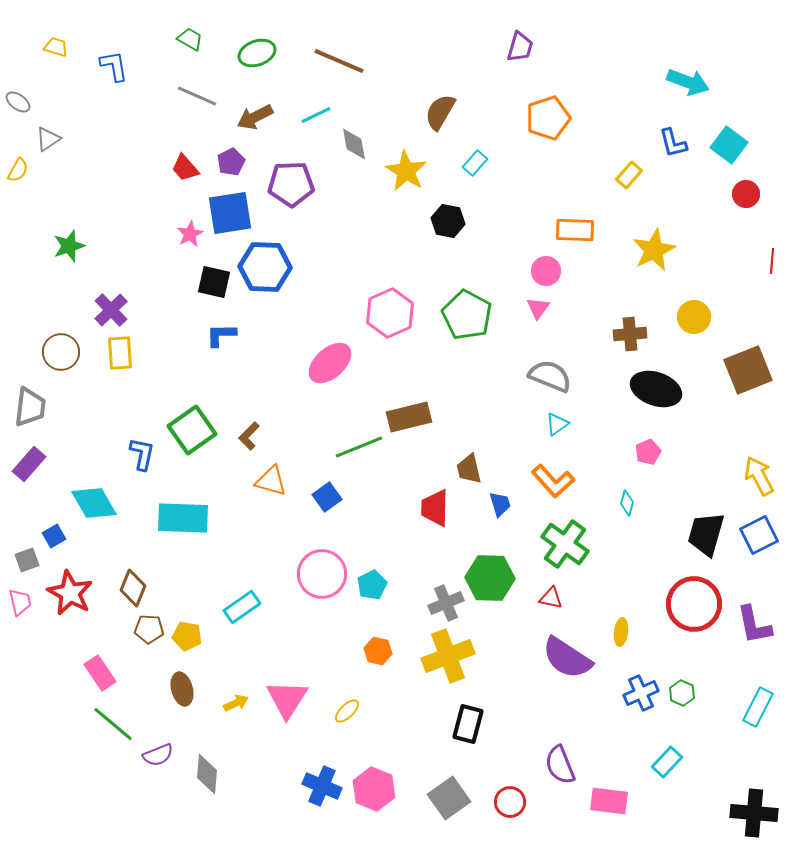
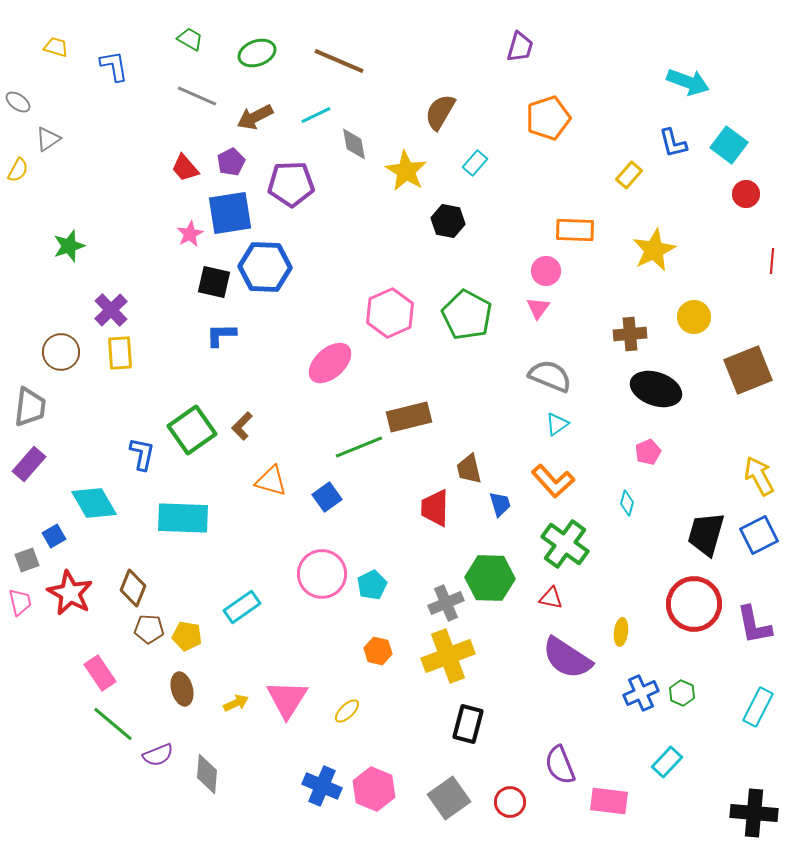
brown L-shape at (249, 436): moved 7 px left, 10 px up
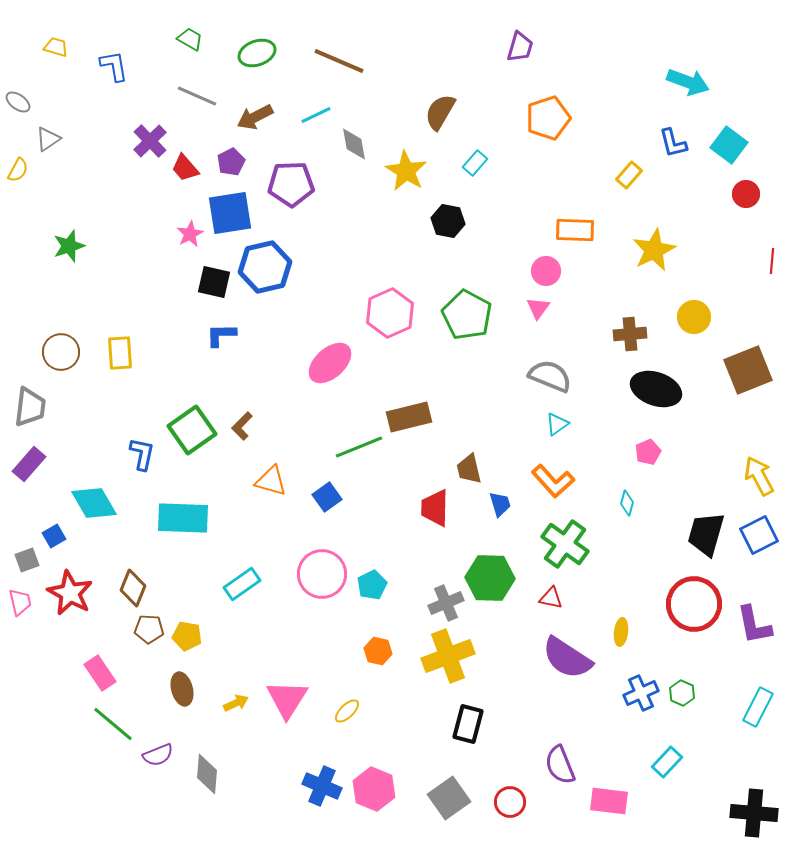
blue hexagon at (265, 267): rotated 15 degrees counterclockwise
purple cross at (111, 310): moved 39 px right, 169 px up
cyan rectangle at (242, 607): moved 23 px up
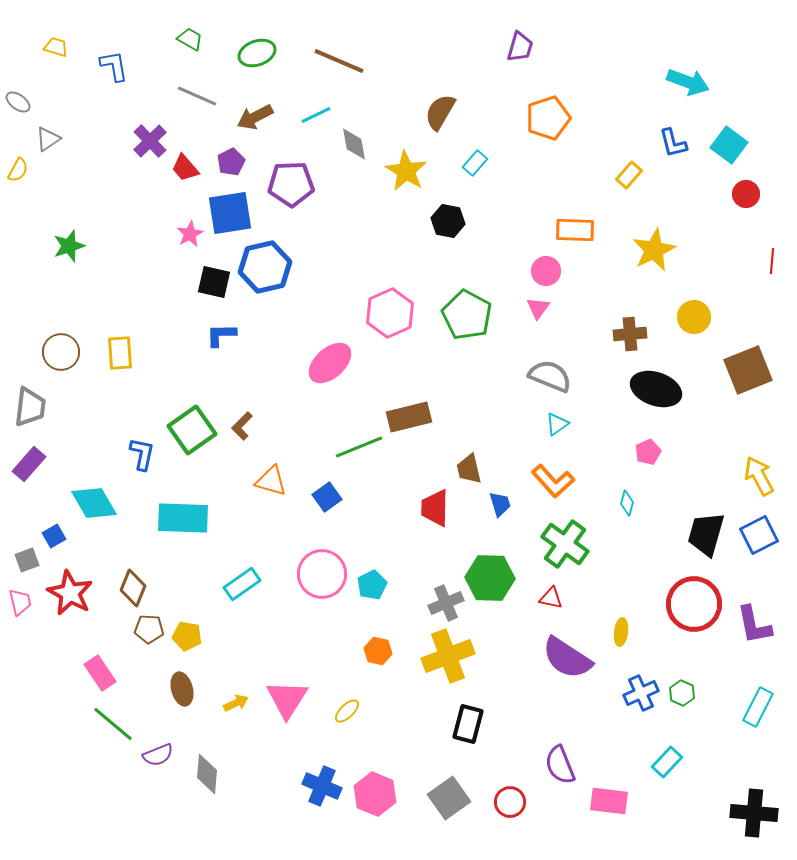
pink hexagon at (374, 789): moved 1 px right, 5 px down
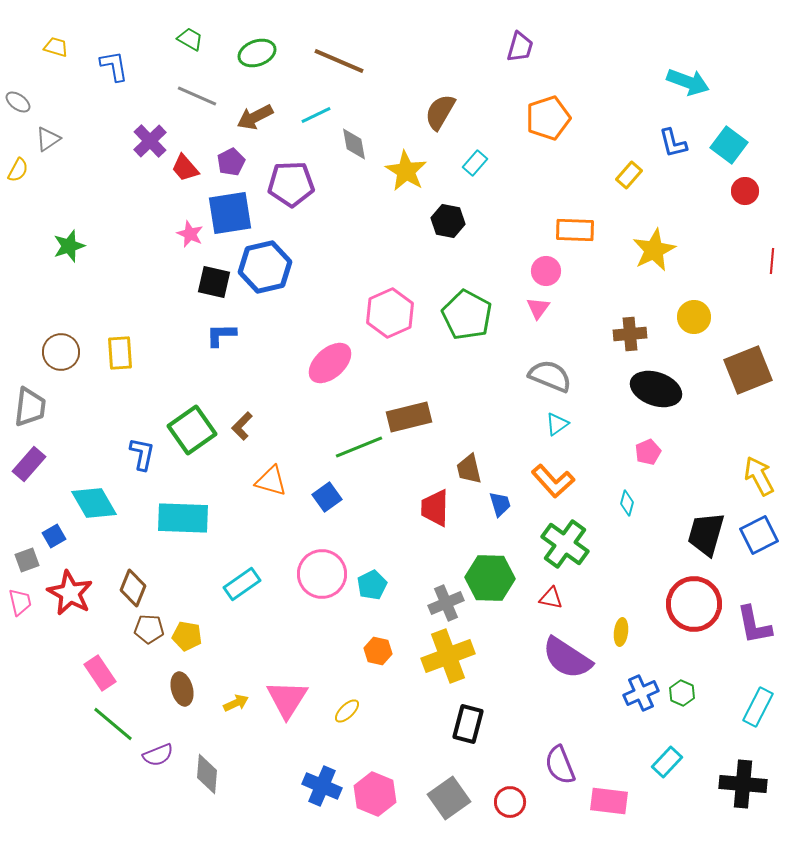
red circle at (746, 194): moved 1 px left, 3 px up
pink star at (190, 234): rotated 20 degrees counterclockwise
black cross at (754, 813): moved 11 px left, 29 px up
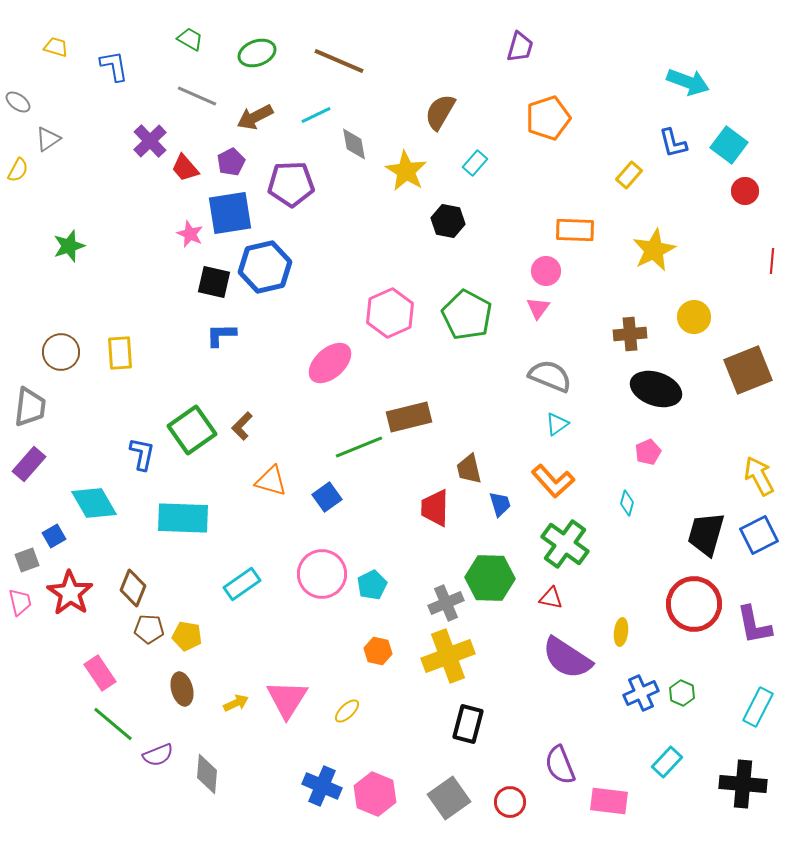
red star at (70, 593): rotated 6 degrees clockwise
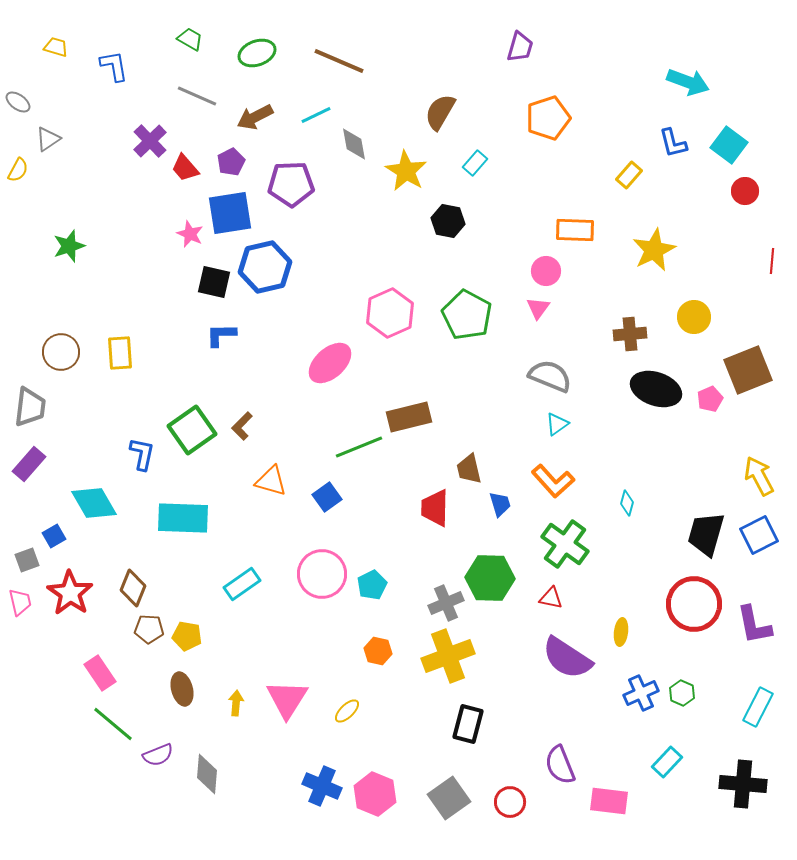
pink pentagon at (648, 452): moved 62 px right, 53 px up
yellow arrow at (236, 703): rotated 60 degrees counterclockwise
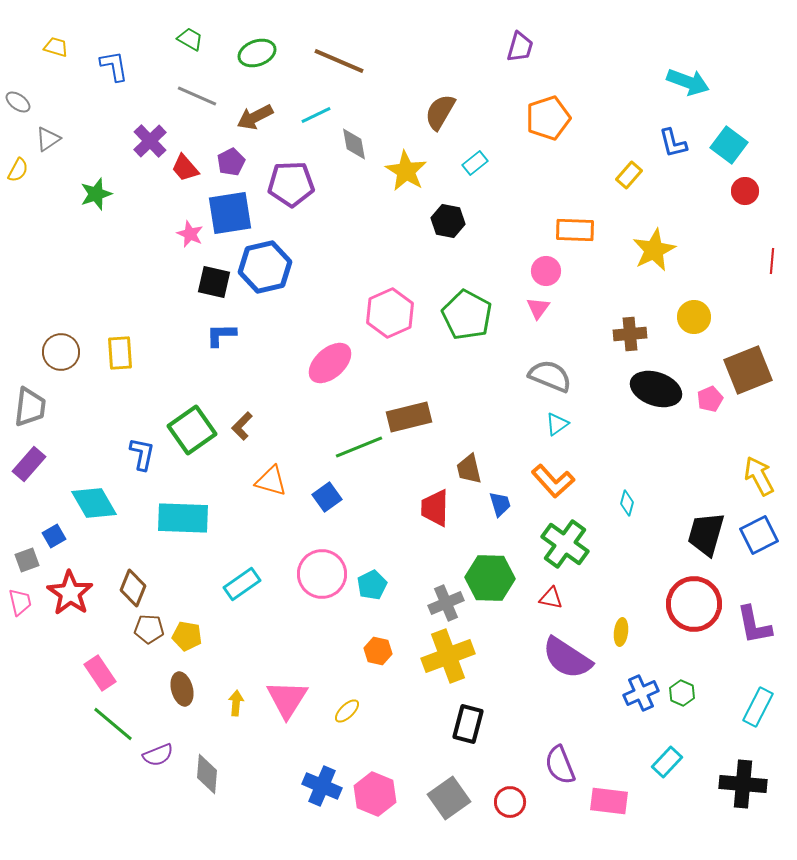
cyan rectangle at (475, 163): rotated 10 degrees clockwise
green star at (69, 246): moved 27 px right, 52 px up
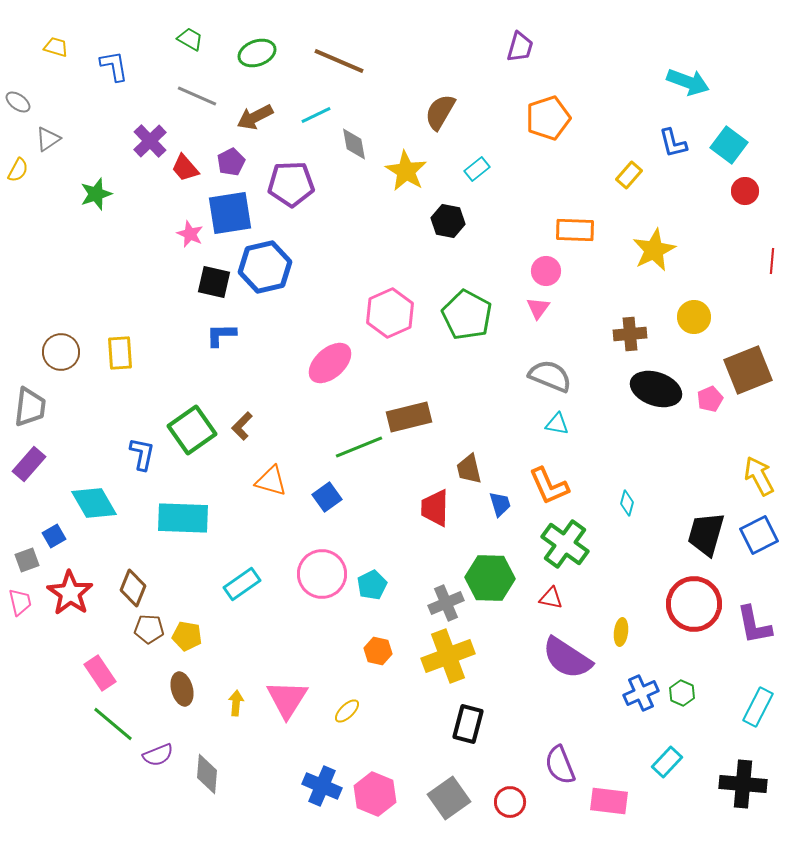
cyan rectangle at (475, 163): moved 2 px right, 6 px down
cyan triangle at (557, 424): rotated 45 degrees clockwise
orange L-shape at (553, 481): moved 4 px left, 5 px down; rotated 18 degrees clockwise
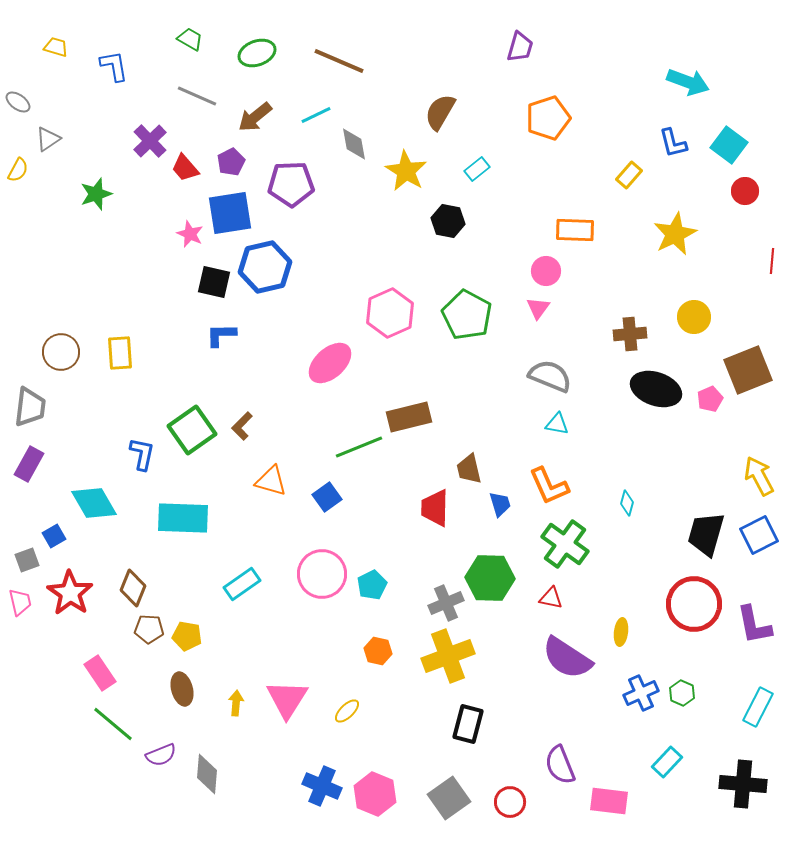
brown arrow at (255, 117): rotated 12 degrees counterclockwise
yellow star at (654, 250): moved 21 px right, 16 px up
purple rectangle at (29, 464): rotated 12 degrees counterclockwise
purple semicircle at (158, 755): moved 3 px right
